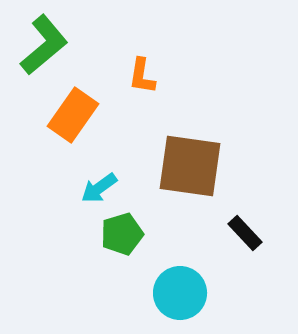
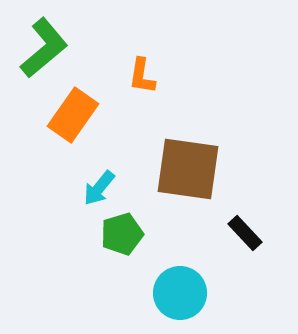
green L-shape: moved 3 px down
brown square: moved 2 px left, 3 px down
cyan arrow: rotated 15 degrees counterclockwise
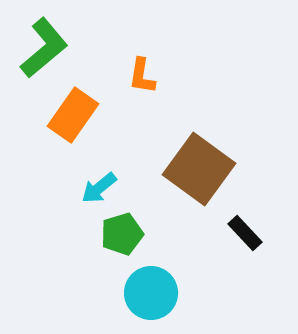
brown square: moved 11 px right; rotated 28 degrees clockwise
cyan arrow: rotated 12 degrees clockwise
cyan circle: moved 29 px left
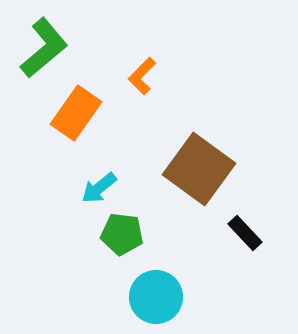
orange L-shape: rotated 36 degrees clockwise
orange rectangle: moved 3 px right, 2 px up
green pentagon: rotated 24 degrees clockwise
cyan circle: moved 5 px right, 4 px down
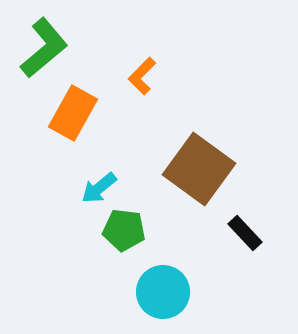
orange rectangle: moved 3 px left; rotated 6 degrees counterclockwise
green pentagon: moved 2 px right, 4 px up
cyan circle: moved 7 px right, 5 px up
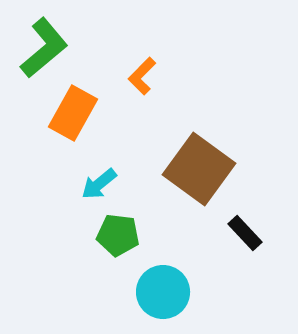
cyan arrow: moved 4 px up
green pentagon: moved 6 px left, 5 px down
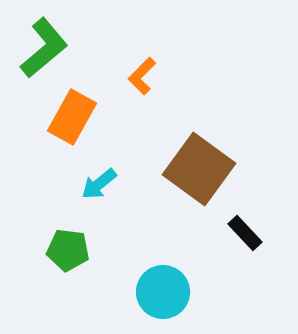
orange rectangle: moved 1 px left, 4 px down
green pentagon: moved 50 px left, 15 px down
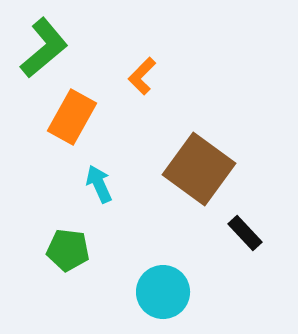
cyan arrow: rotated 105 degrees clockwise
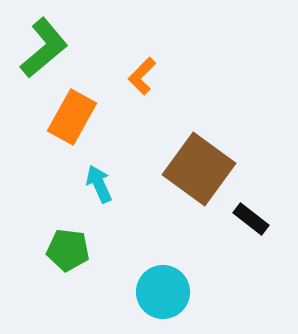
black rectangle: moved 6 px right, 14 px up; rotated 9 degrees counterclockwise
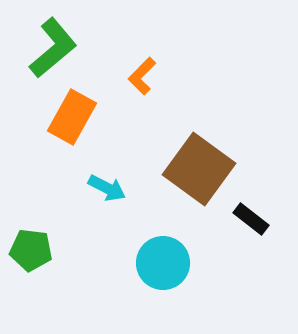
green L-shape: moved 9 px right
cyan arrow: moved 8 px right, 4 px down; rotated 141 degrees clockwise
green pentagon: moved 37 px left
cyan circle: moved 29 px up
